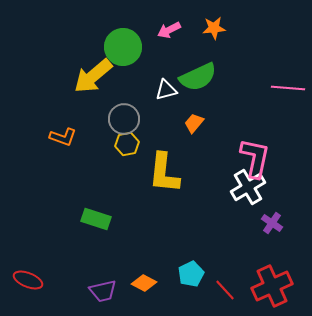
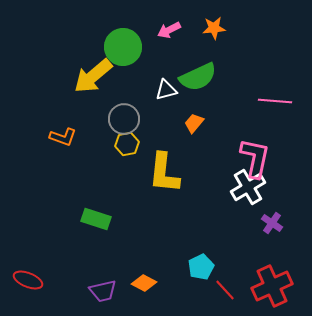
pink line: moved 13 px left, 13 px down
cyan pentagon: moved 10 px right, 7 px up
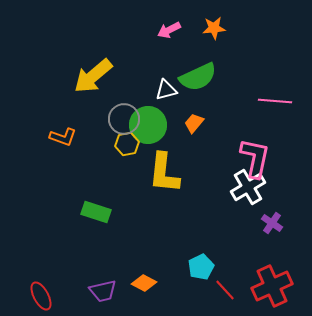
green circle: moved 25 px right, 78 px down
green rectangle: moved 7 px up
red ellipse: moved 13 px right, 16 px down; rotated 40 degrees clockwise
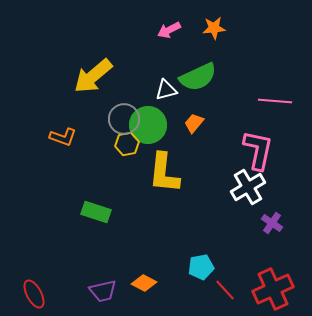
pink L-shape: moved 3 px right, 8 px up
cyan pentagon: rotated 15 degrees clockwise
red cross: moved 1 px right, 3 px down
red ellipse: moved 7 px left, 2 px up
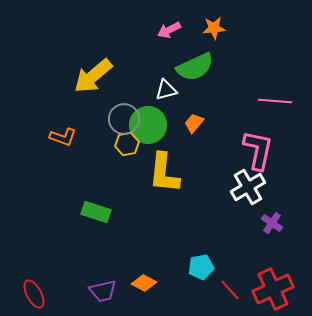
green semicircle: moved 3 px left, 10 px up
red line: moved 5 px right
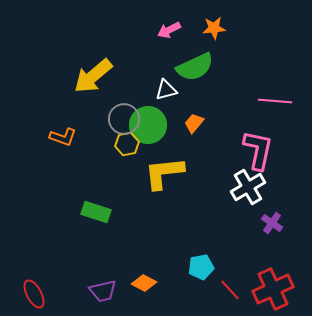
yellow L-shape: rotated 78 degrees clockwise
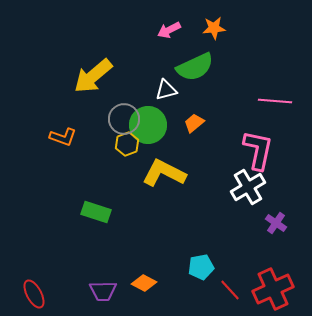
orange trapezoid: rotated 10 degrees clockwise
yellow hexagon: rotated 10 degrees counterclockwise
yellow L-shape: rotated 33 degrees clockwise
purple cross: moved 4 px right
purple trapezoid: rotated 12 degrees clockwise
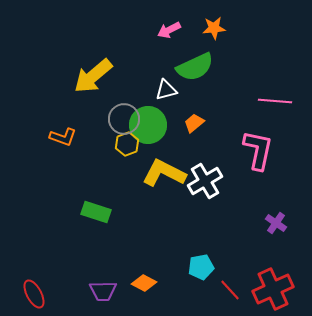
white cross: moved 43 px left, 6 px up
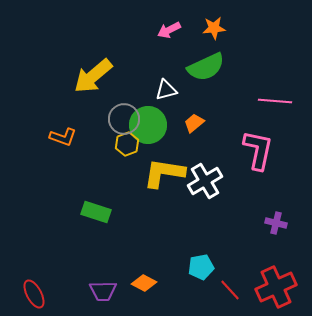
green semicircle: moved 11 px right
yellow L-shape: rotated 18 degrees counterclockwise
purple cross: rotated 20 degrees counterclockwise
red cross: moved 3 px right, 2 px up
